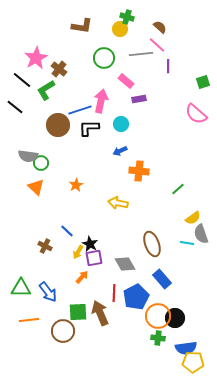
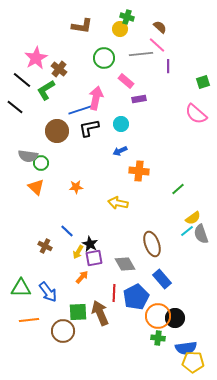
pink arrow at (101, 101): moved 5 px left, 3 px up
brown circle at (58, 125): moved 1 px left, 6 px down
black L-shape at (89, 128): rotated 10 degrees counterclockwise
orange star at (76, 185): moved 2 px down; rotated 24 degrees clockwise
cyan line at (187, 243): moved 12 px up; rotated 48 degrees counterclockwise
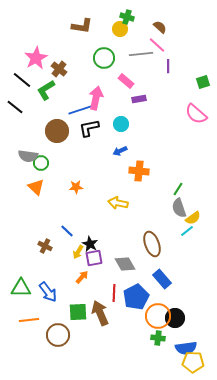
green line at (178, 189): rotated 16 degrees counterclockwise
gray semicircle at (201, 234): moved 22 px left, 26 px up
brown circle at (63, 331): moved 5 px left, 4 px down
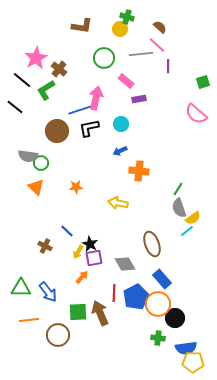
orange circle at (158, 316): moved 12 px up
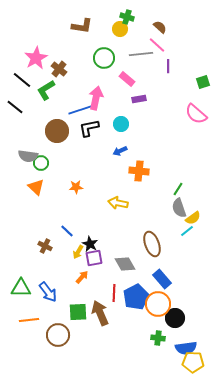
pink rectangle at (126, 81): moved 1 px right, 2 px up
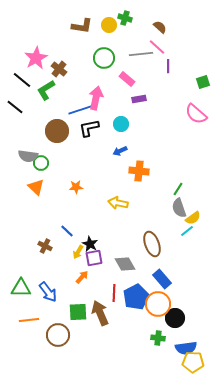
green cross at (127, 17): moved 2 px left, 1 px down
yellow circle at (120, 29): moved 11 px left, 4 px up
pink line at (157, 45): moved 2 px down
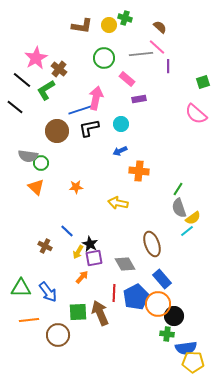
black circle at (175, 318): moved 1 px left, 2 px up
green cross at (158, 338): moved 9 px right, 4 px up
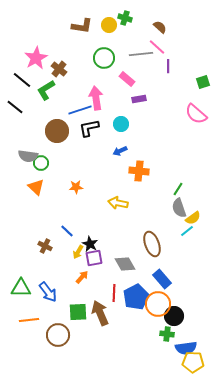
pink arrow at (96, 98): rotated 20 degrees counterclockwise
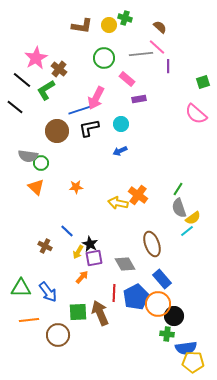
pink arrow at (96, 98): rotated 145 degrees counterclockwise
orange cross at (139, 171): moved 1 px left, 24 px down; rotated 30 degrees clockwise
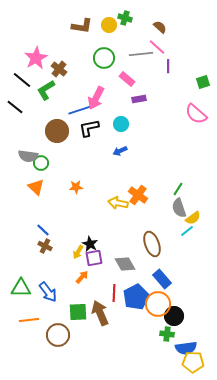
blue line at (67, 231): moved 24 px left, 1 px up
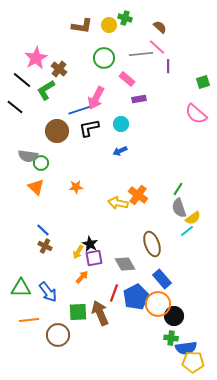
red line at (114, 293): rotated 18 degrees clockwise
green cross at (167, 334): moved 4 px right, 4 px down
